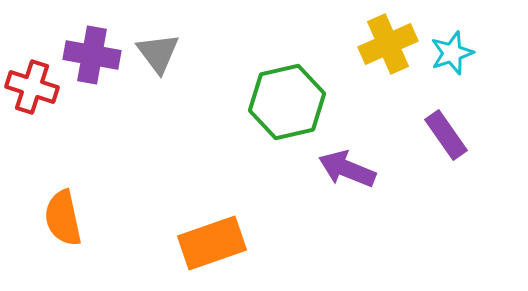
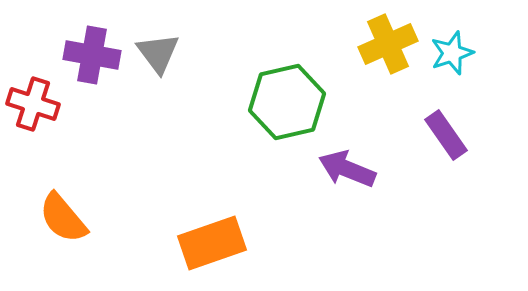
red cross: moved 1 px right, 17 px down
orange semicircle: rotated 28 degrees counterclockwise
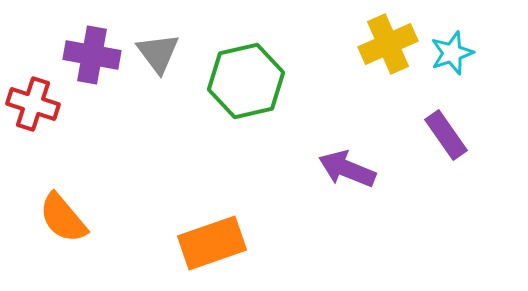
green hexagon: moved 41 px left, 21 px up
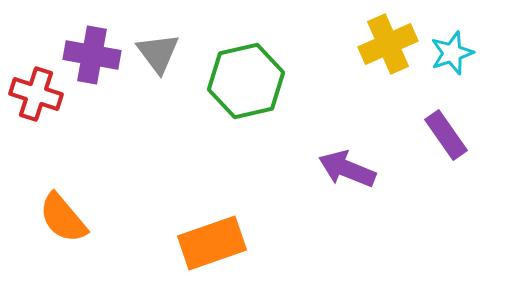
red cross: moved 3 px right, 10 px up
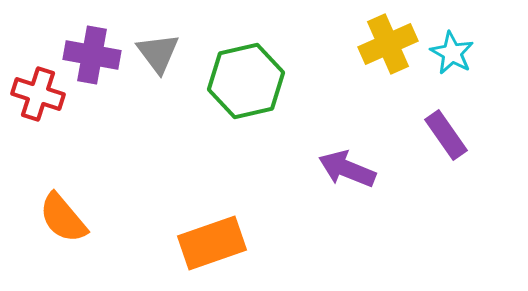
cyan star: rotated 24 degrees counterclockwise
red cross: moved 2 px right
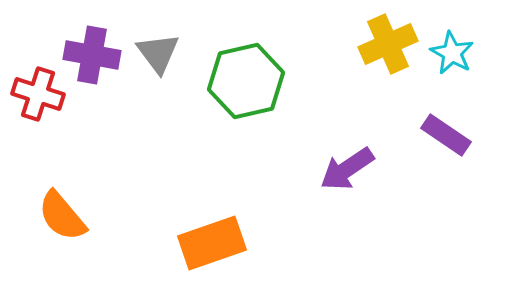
purple rectangle: rotated 21 degrees counterclockwise
purple arrow: rotated 56 degrees counterclockwise
orange semicircle: moved 1 px left, 2 px up
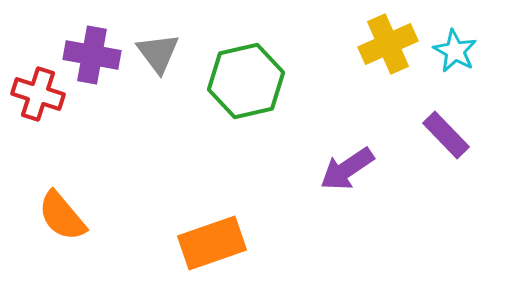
cyan star: moved 3 px right, 2 px up
purple rectangle: rotated 12 degrees clockwise
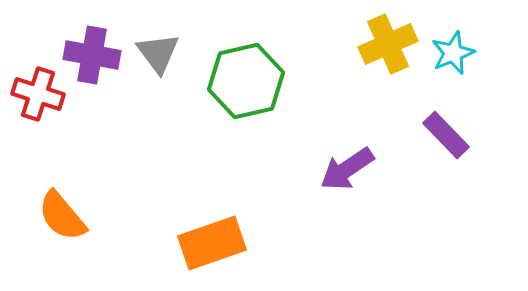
cyan star: moved 2 px left, 2 px down; rotated 21 degrees clockwise
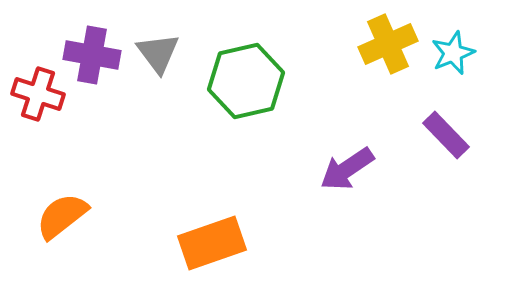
orange semicircle: rotated 92 degrees clockwise
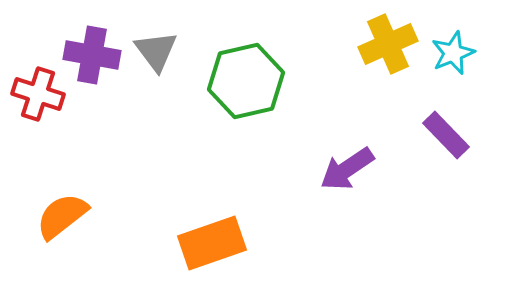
gray triangle: moved 2 px left, 2 px up
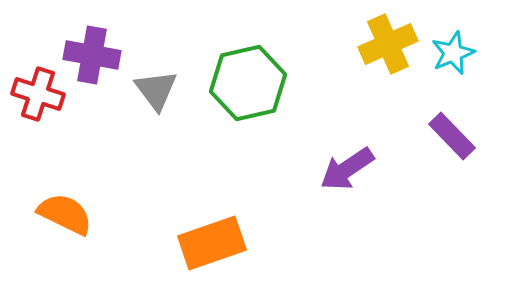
gray triangle: moved 39 px down
green hexagon: moved 2 px right, 2 px down
purple rectangle: moved 6 px right, 1 px down
orange semicircle: moved 3 px right, 2 px up; rotated 64 degrees clockwise
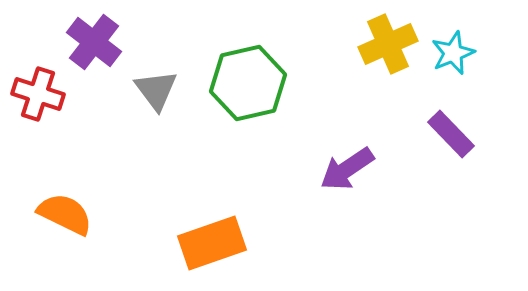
purple cross: moved 2 px right, 13 px up; rotated 28 degrees clockwise
purple rectangle: moved 1 px left, 2 px up
